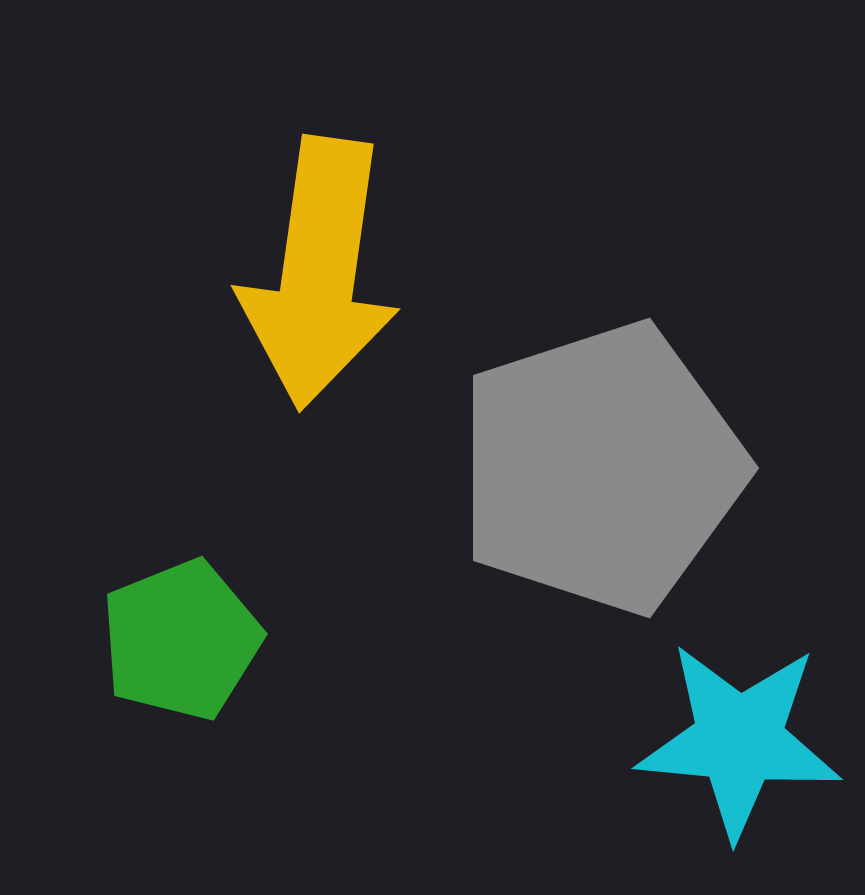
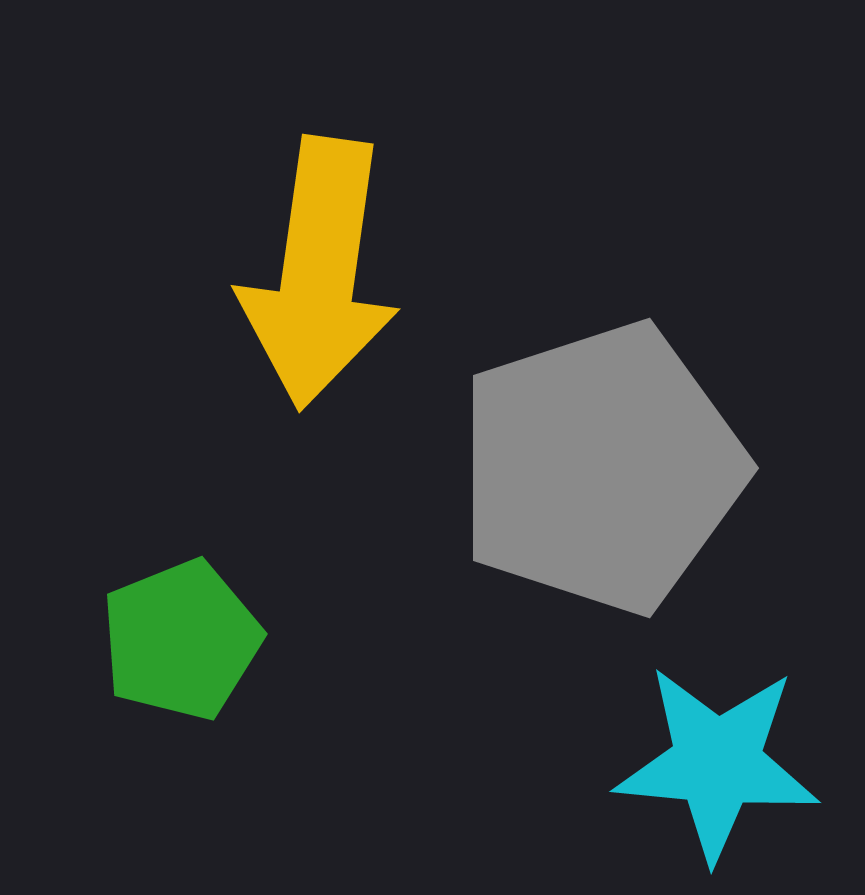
cyan star: moved 22 px left, 23 px down
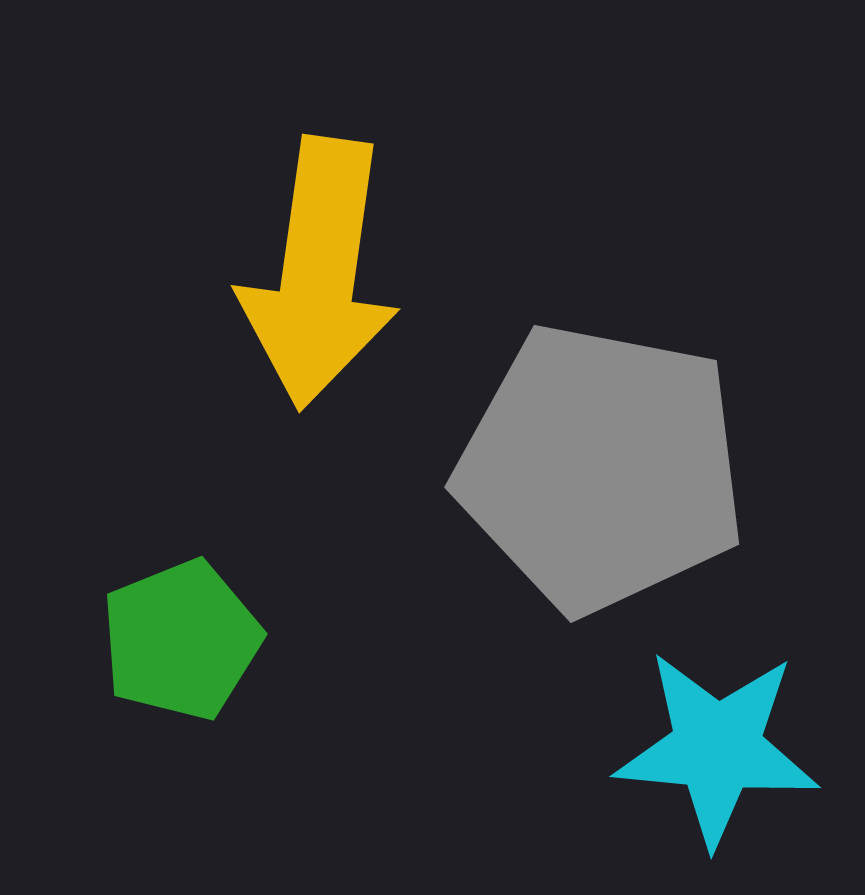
gray pentagon: rotated 29 degrees clockwise
cyan star: moved 15 px up
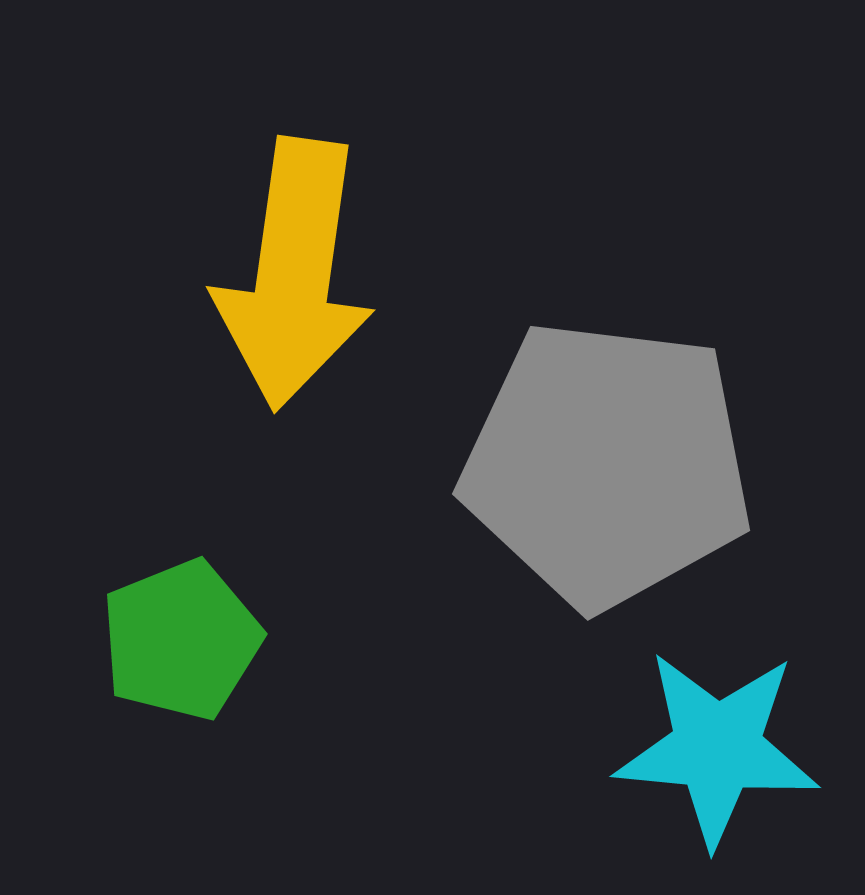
yellow arrow: moved 25 px left, 1 px down
gray pentagon: moved 6 px right, 4 px up; rotated 4 degrees counterclockwise
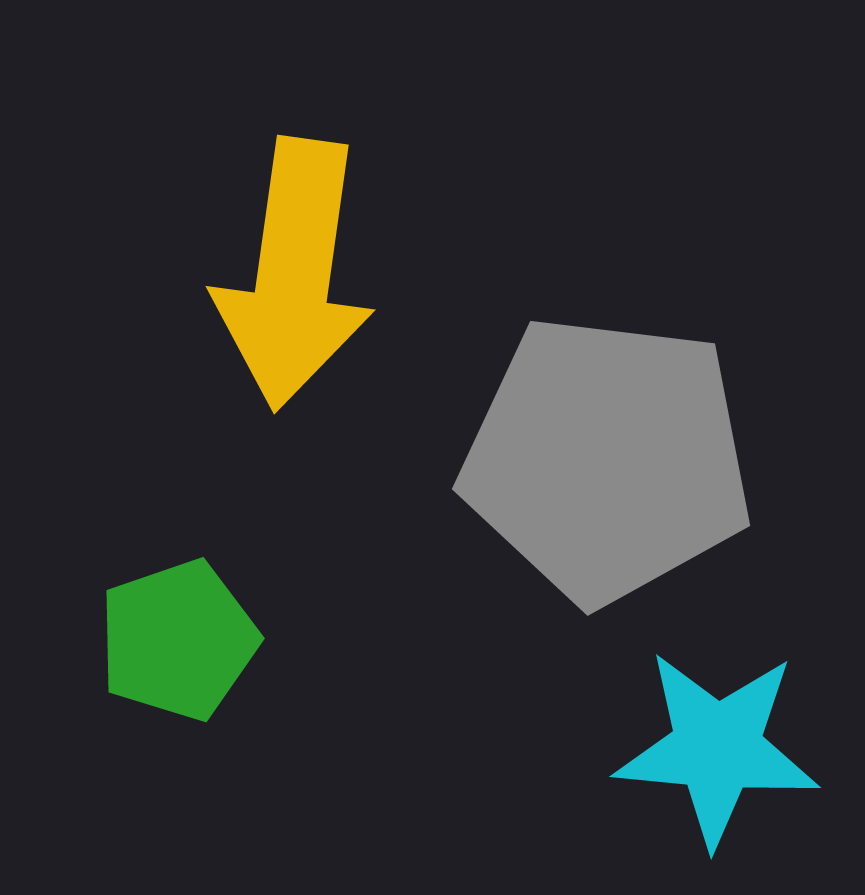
gray pentagon: moved 5 px up
green pentagon: moved 3 px left; rotated 3 degrees clockwise
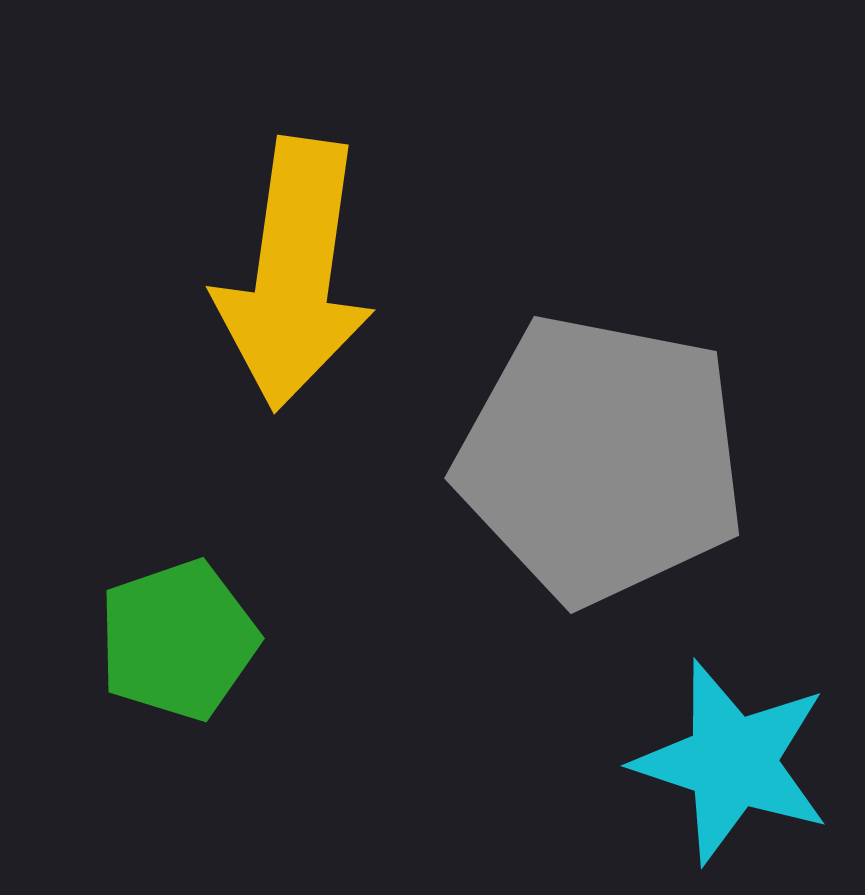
gray pentagon: moved 6 px left; rotated 4 degrees clockwise
cyan star: moved 15 px right, 14 px down; rotated 13 degrees clockwise
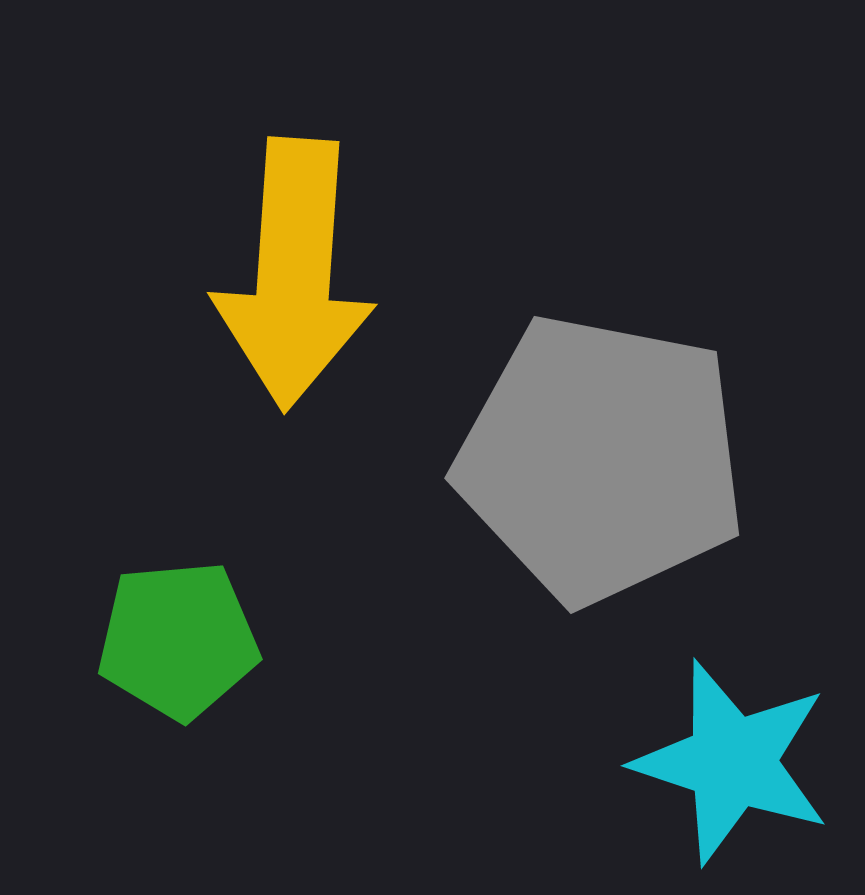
yellow arrow: rotated 4 degrees counterclockwise
green pentagon: rotated 14 degrees clockwise
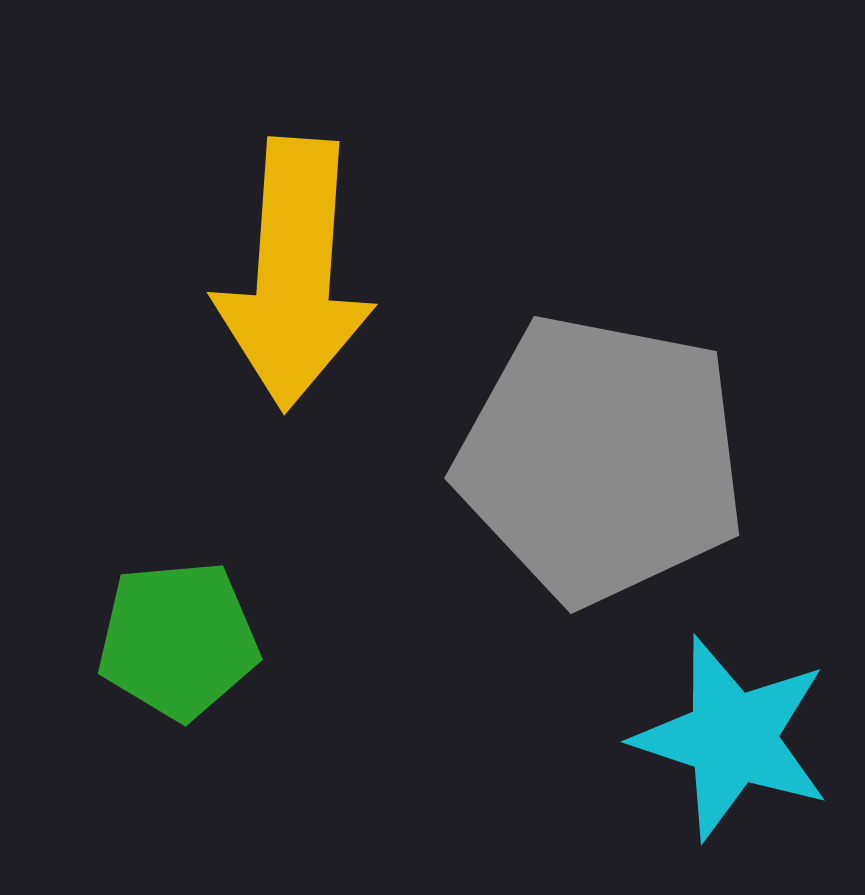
cyan star: moved 24 px up
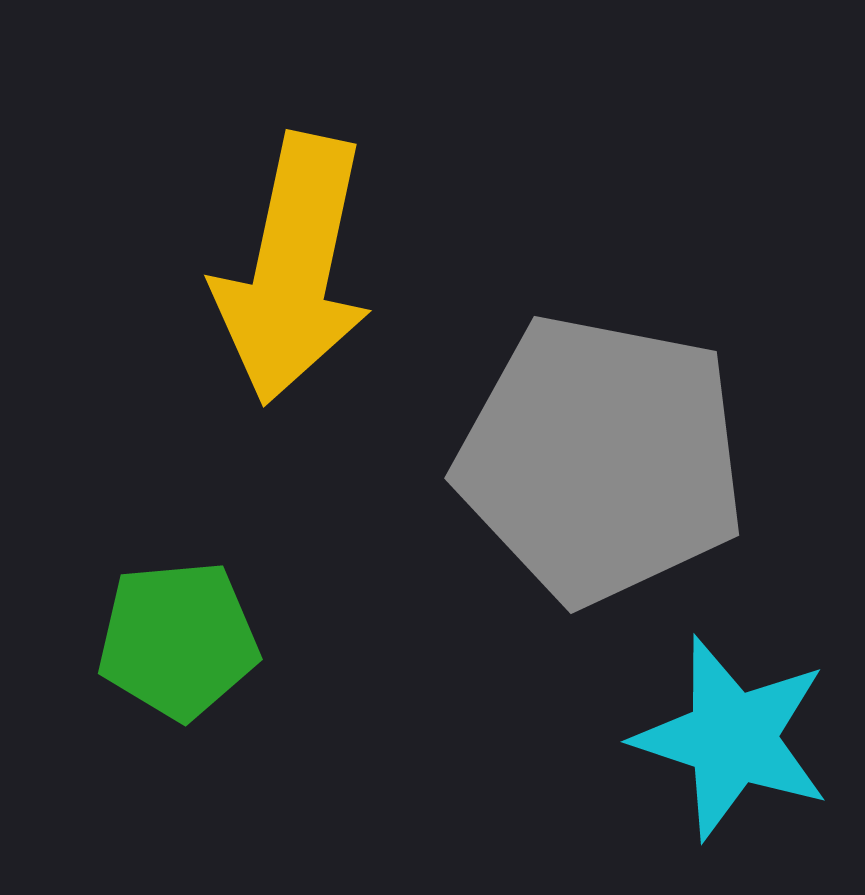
yellow arrow: moved 1 px left, 5 px up; rotated 8 degrees clockwise
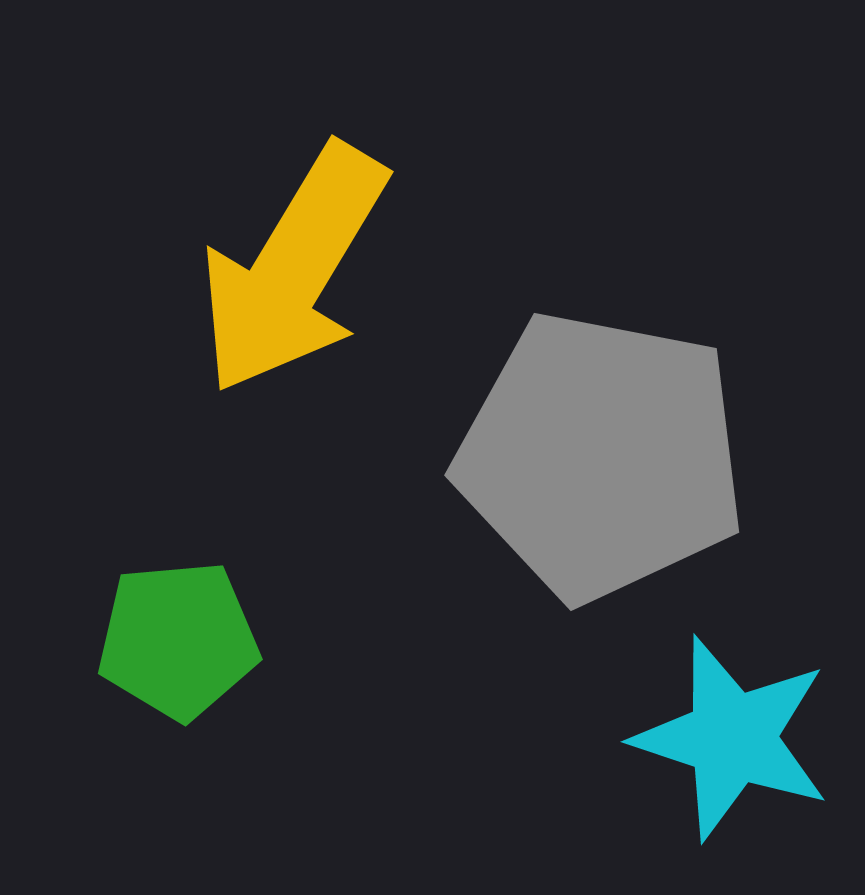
yellow arrow: rotated 19 degrees clockwise
gray pentagon: moved 3 px up
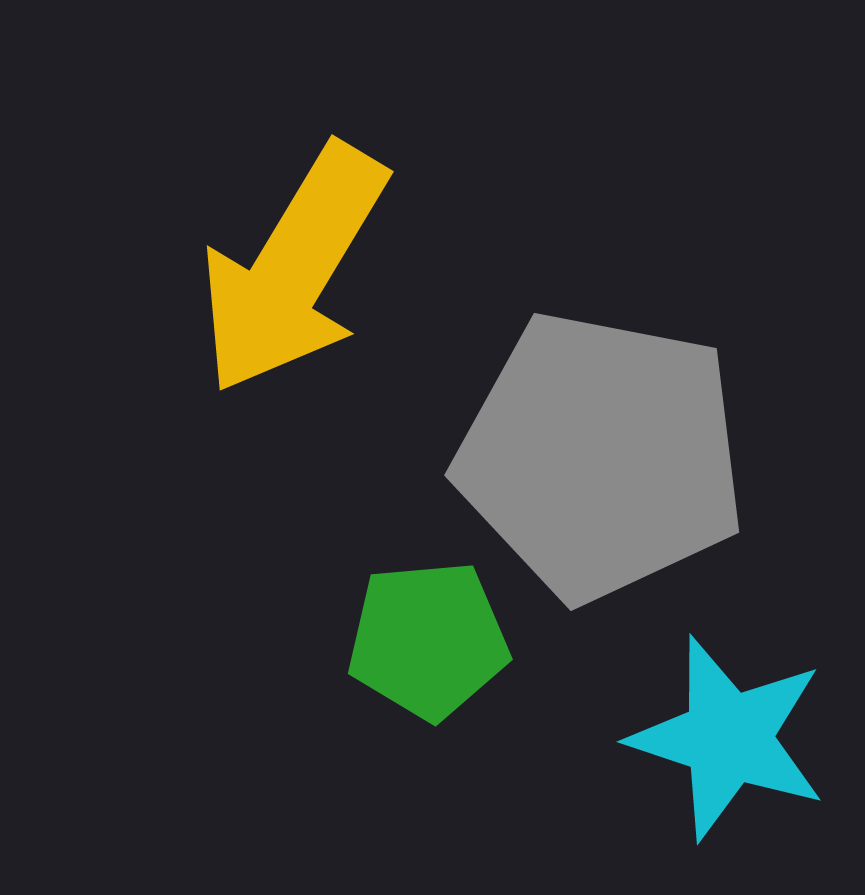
green pentagon: moved 250 px right
cyan star: moved 4 px left
